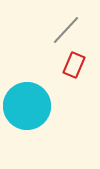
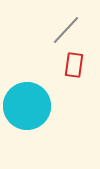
red rectangle: rotated 15 degrees counterclockwise
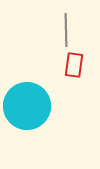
gray line: rotated 44 degrees counterclockwise
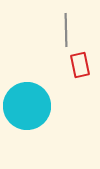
red rectangle: moved 6 px right; rotated 20 degrees counterclockwise
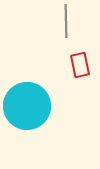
gray line: moved 9 px up
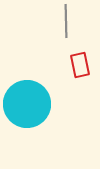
cyan circle: moved 2 px up
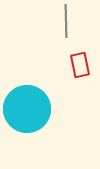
cyan circle: moved 5 px down
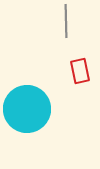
red rectangle: moved 6 px down
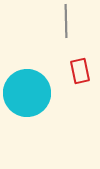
cyan circle: moved 16 px up
